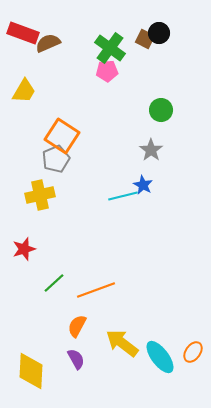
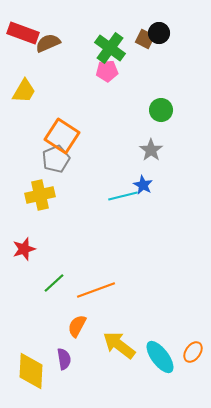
yellow arrow: moved 3 px left, 2 px down
purple semicircle: moved 12 px left; rotated 20 degrees clockwise
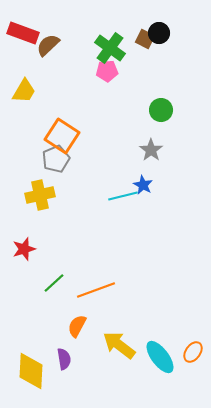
brown semicircle: moved 2 px down; rotated 20 degrees counterclockwise
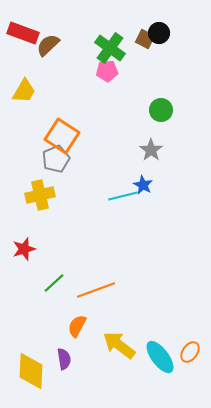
orange ellipse: moved 3 px left
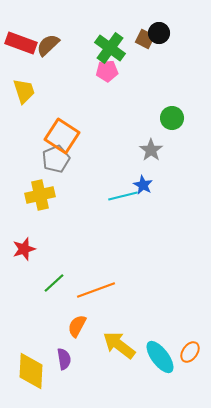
red rectangle: moved 2 px left, 10 px down
yellow trapezoid: rotated 48 degrees counterclockwise
green circle: moved 11 px right, 8 px down
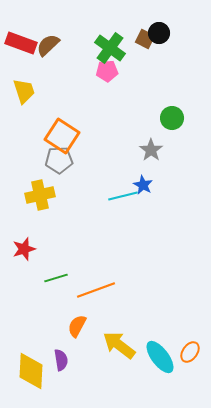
gray pentagon: moved 3 px right, 1 px down; rotated 20 degrees clockwise
green line: moved 2 px right, 5 px up; rotated 25 degrees clockwise
purple semicircle: moved 3 px left, 1 px down
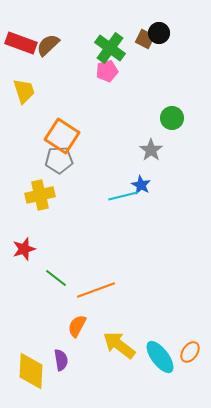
pink pentagon: rotated 10 degrees counterclockwise
blue star: moved 2 px left
green line: rotated 55 degrees clockwise
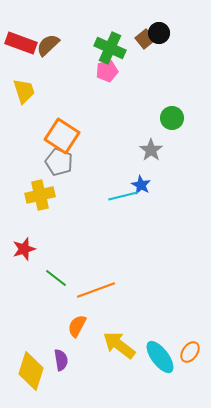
brown square: rotated 24 degrees clockwise
green cross: rotated 12 degrees counterclockwise
gray pentagon: moved 2 px down; rotated 24 degrees clockwise
yellow diamond: rotated 15 degrees clockwise
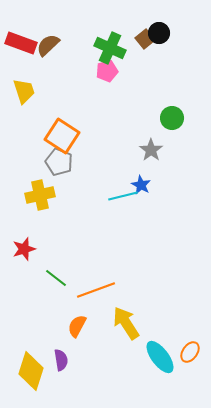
yellow arrow: moved 7 px right, 22 px up; rotated 20 degrees clockwise
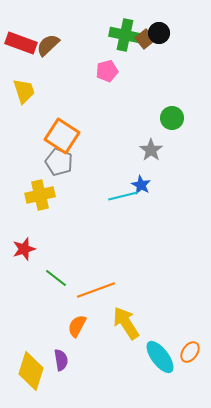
green cross: moved 15 px right, 13 px up; rotated 12 degrees counterclockwise
